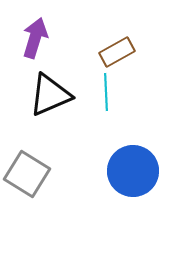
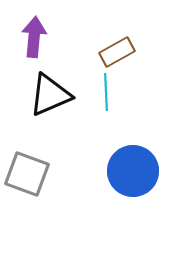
purple arrow: moved 1 px left, 1 px up; rotated 12 degrees counterclockwise
gray square: rotated 12 degrees counterclockwise
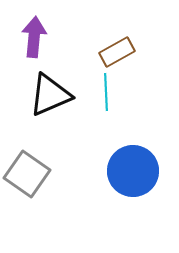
gray square: rotated 15 degrees clockwise
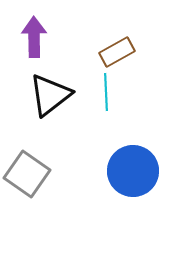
purple arrow: rotated 6 degrees counterclockwise
black triangle: rotated 15 degrees counterclockwise
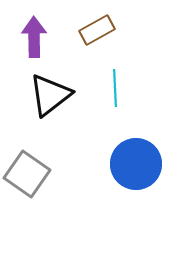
brown rectangle: moved 20 px left, 22 px up
cyan line: moved 9 px right, 4 px up
blue circle: moved 3 px right, 7 px up
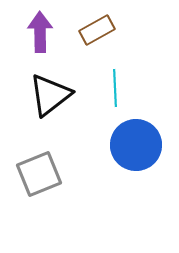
purple arrow: moved 6 px right, 5 px up
blue circle: moved 19 px up
gray square: moved 12 px right; rotated 33 degrees clockwise
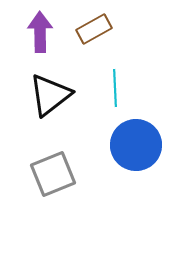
brown rectangle: moved 3 px left, 1 px up
gray square: moved 14 px right
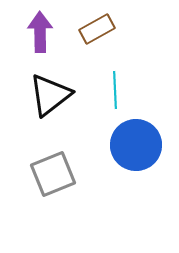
brown rectangle: moved 3 px right
cyan line: moved 2 px down
